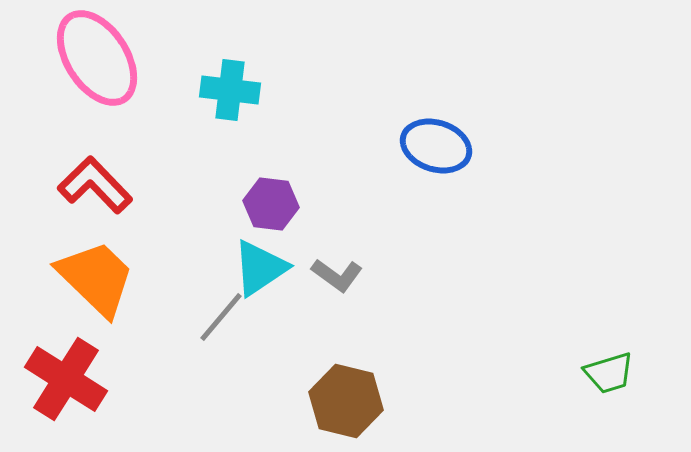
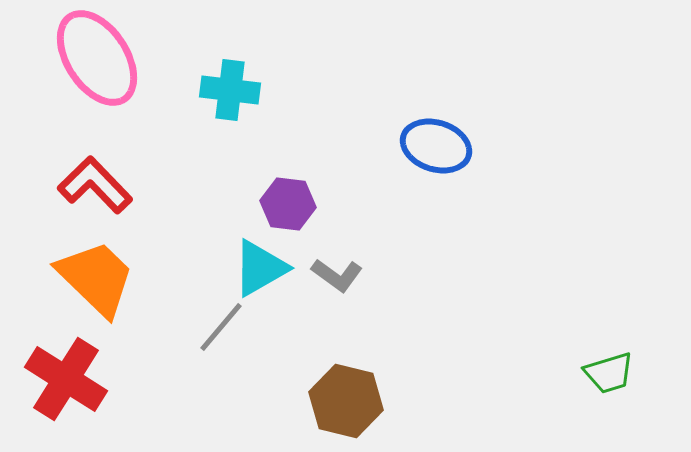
purple hexagon: moved 17 px right
cyan triangle: rotated 4 degrees clockwise
gray line: moved 10 px down
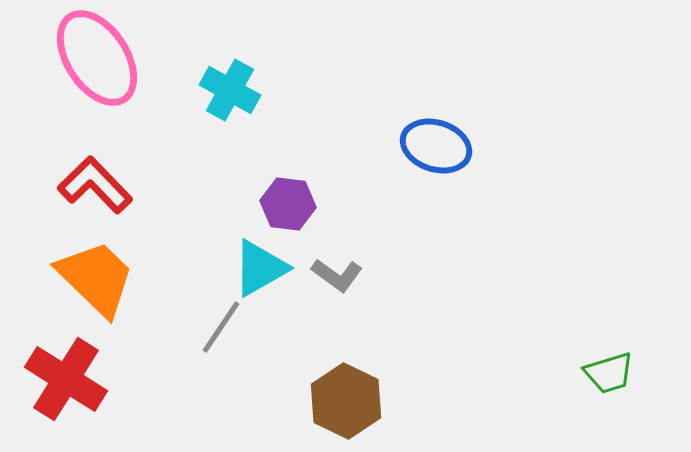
cyan cross: rotated 22 degrees clockwise
gray line: rotated 6 degrees counterclockwise
brown hexagon: rotated 12 degrees clockwise
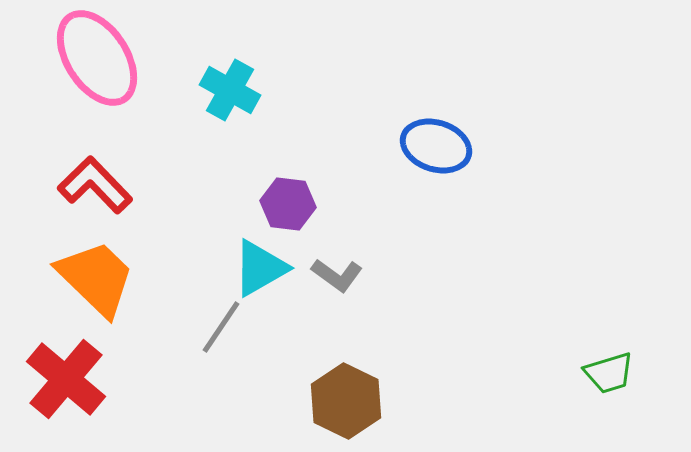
red cross: rotated 8 degrees clockwise
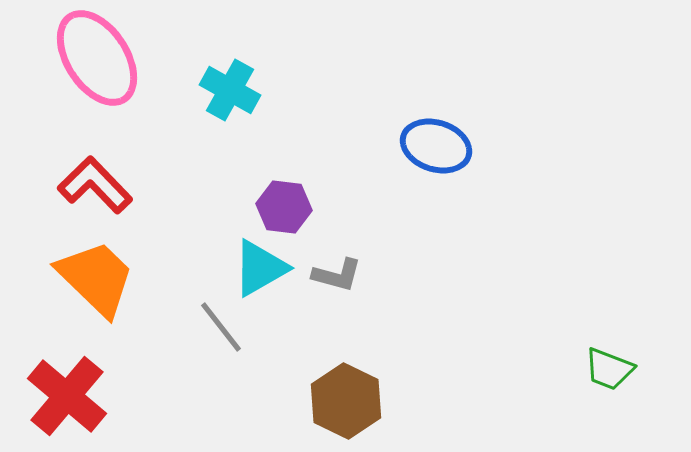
purple hexagon: moved 4 px left, 3 px down
gray L-shape: rotated 21 degrees counterclockwise
gray line: rotated 72 degrees counterclockwise
green trapezoid: moved 4 px up; rotated 38 degrees clockwise
red cross: moved 1 px right, 17 px down
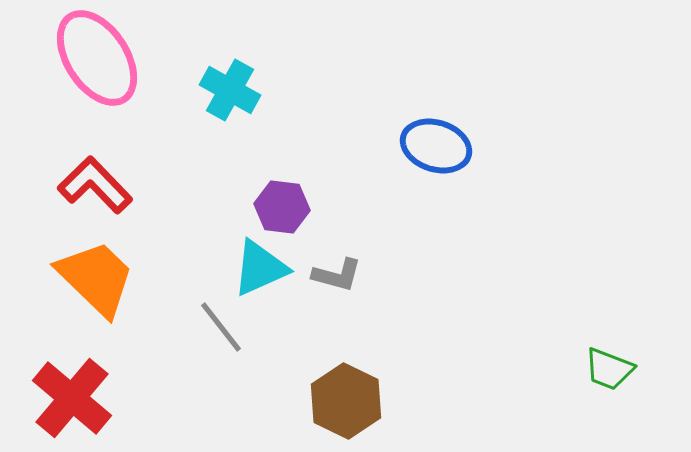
purple hexagon: moved 2 px left
cyan triangle: rotated 6 degrees clockwise
red cross: moved 5 px right, 2 px down
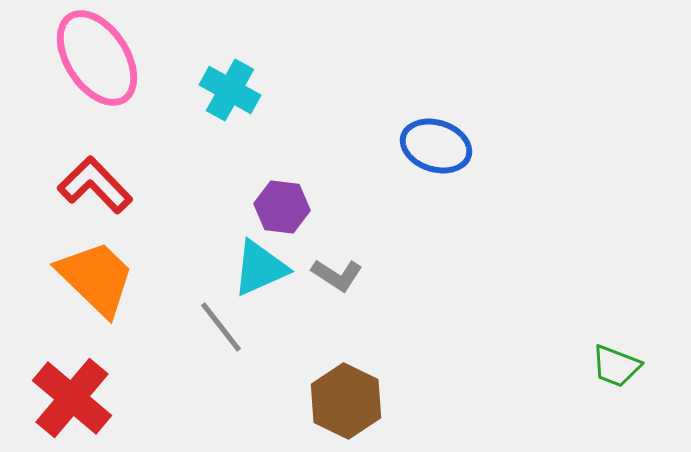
gray L-shape: rotated 18 degrees clockwise
green trapezoid: moved 7 px right, 3 px up
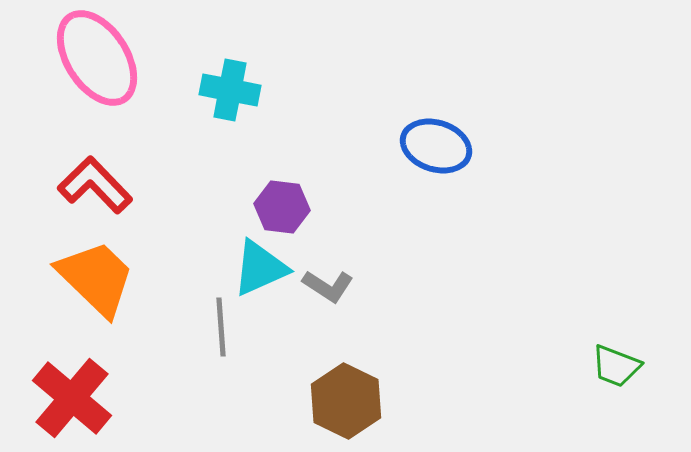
cyan cross: rotated 18 degrees counterclockwise
gray L-shape: moved 9 px left, 11 px down
gray line: rotated 34 degrees clockwise
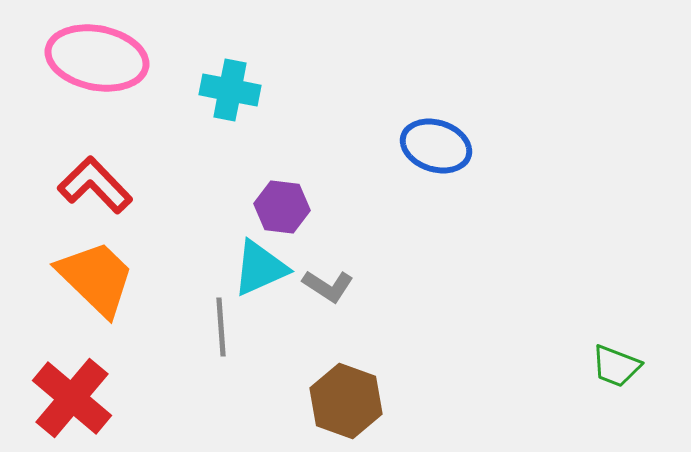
pink ellipse: rotated 46 degrees counterclockwise
brown hexagon: rotated 6 degrees counterclockwise
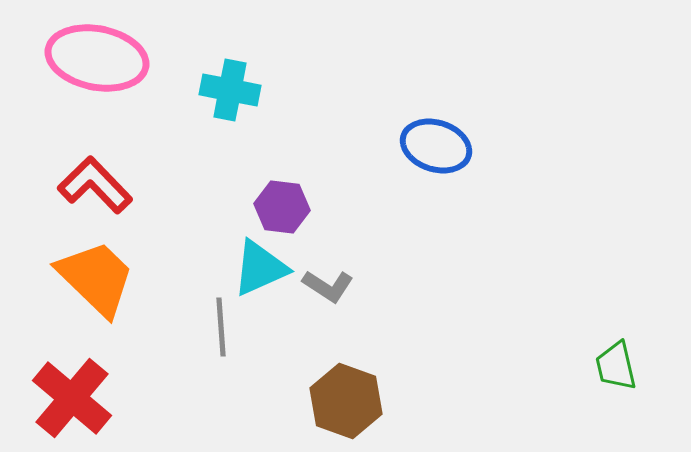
green trapezoid: rotated 56 degrees clockwise
